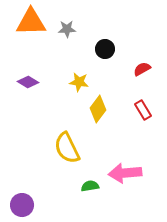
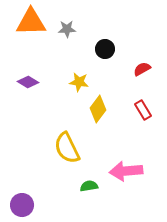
pink arrow: moved 1 px right, 2 px up
green semicircle: moved 1 px left
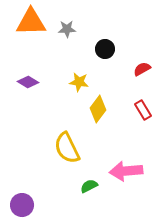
green semicircle: rotated 18 degrees counterclockwise
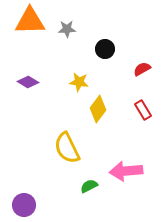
orange triangle: moved 1 px left, 1 px up
purple circle: moved 2 px right
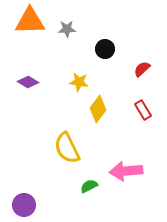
red semicircle: rotated 12 degrees counterclockwise
